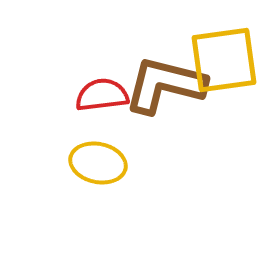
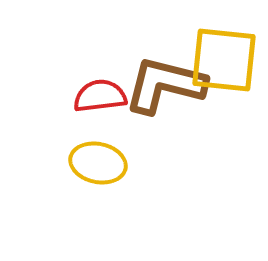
yellow square: rotated 14 degrees clockwise
red semicircle: moved 2 px left, 1 px down
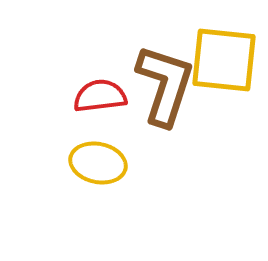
brown L-shape: rotated 94 degrees clockwise
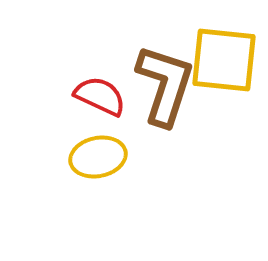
red semicircle: rotated 32 degrees clockwise
yellow ellipse: moved 6 px up; rotated 24 degrees counterclockwise
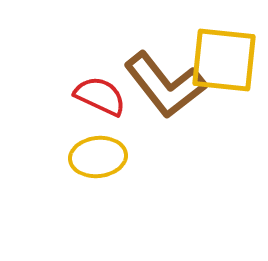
brown L-shape: rotated 124 degrees clockwise
yellow ellipse: rotated 6 degrees clockwise
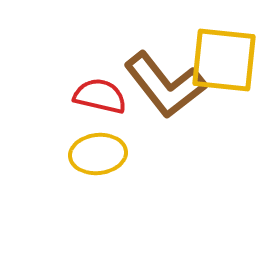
red semicircle: rotated 12 degrees counterclockwise
yellow ellipse: moved 3 px up
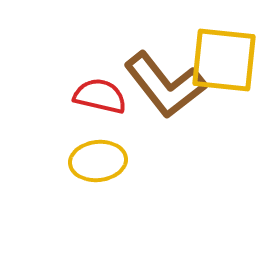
yellow ellipse: moved 7 px down
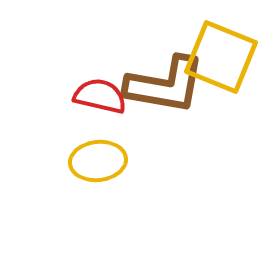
yellow square: moved 3 px left, 3 px up; rotated 16 degrees clockwise
brown L-shape: rotated 42 degrees counterclockwise
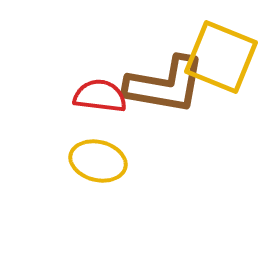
red semicircle: rotated 6 degrees counterclockwise
yellow ellipse: rotated 20 degrees clockwise
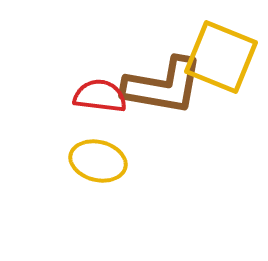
brown L-shape: moved 2 px left, 1 px down
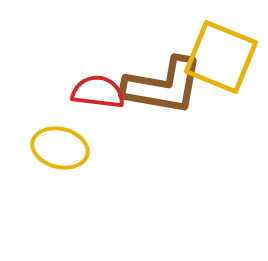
red semicircle: moved 2 px left, 4 px up
yellow ellipse: moved 38 px left, 13 px up
